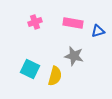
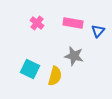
pink cross: moved 2 px right, 1 px down; rotated 32 degrees counterclockwise
blue triangle: rotated 32 degrees counterclockwise
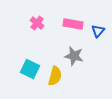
pink rectangle: moved 1 px down
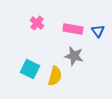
pink rectangle: moved 5 px down
blue triangle: rotated 16 degrees counterclockwise
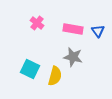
gray star: moved 1 px left, 1 px down
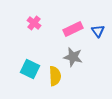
pink cross: moved 3 px left
pink rectangle: rotated 36 degrees counterclockwise
yellow semicircle: rotated 18 degrees counterclockwise
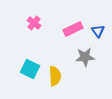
gray star: moved 12 px right; rotated 18 degrees counterclockwise
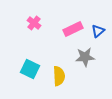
blue triangle: rotated 24 degrees clockwise
yellow semicircle: moved 4 px right
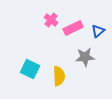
pink cross: moved 17 px right, 3 px up
pink rectangle: moved 1 px up
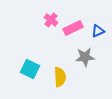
blue triangle: rotated 16 degrees clockwise
yellow semicircle: moved 1 px right, 1 px down
